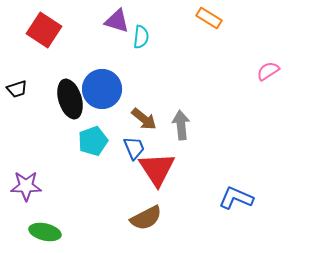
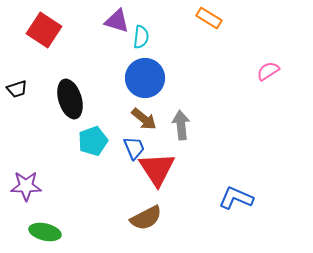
blue circle: moved 43 px right, 11 px up
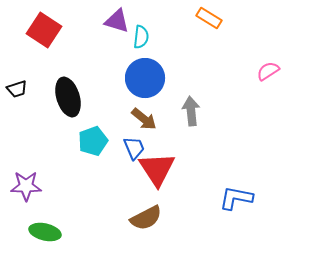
black ellipse: moved 2 px left, 2 px up
gray arrow: moved 10 px right, 14 px up
blue L-shape: rotated 12 degrees counterclockwise
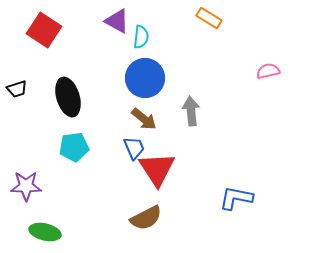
purple triangle: rotated 12 degrees clockwise
pink semicircle: rotated 20 degrees clockwise
cyan pentagon: moved 19 px left, 6 px down; rotated 12 degrees clockwise
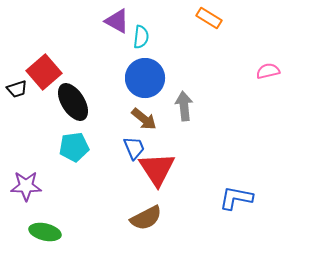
red square: moved 42 px down; rotated 16 degrees clockwise
black ellipse: moved 5 px right, 5 px down; rotated 15 degrees counterclockwise
gray arrow: moved 7 px left, 5 px up
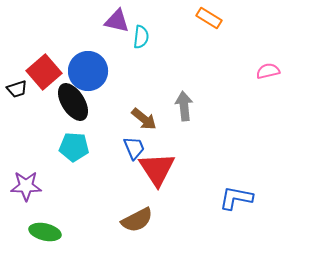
purple triangle: rotated 16 degrees counterclockwise
blue circle: moved 57 px left, 7 px up
cyan pentagon: rotated 12 degrees clockwise
brown semicircle: moved 9 px left, 2 px down
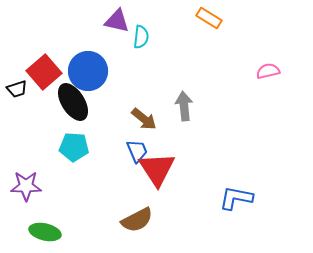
blue trapezoid: moved 3 px right, 3 px down
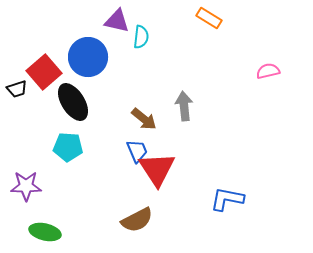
blue circle: moved 14 px up
cyan pentagon: moved 6 px left
blue L-shape: moved 9 px left, 1 px down
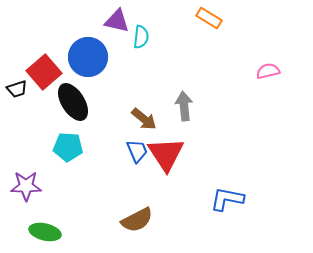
red triangle: moved 9 px right, 15 px up
